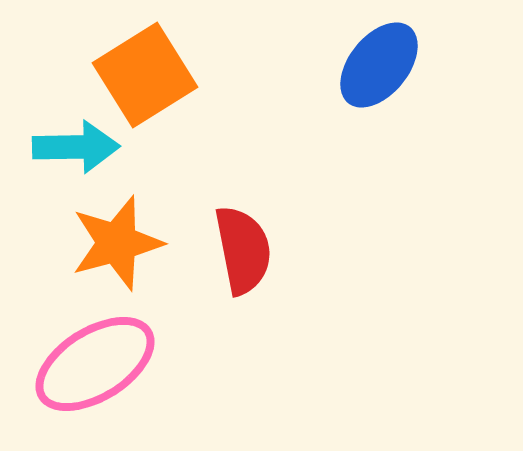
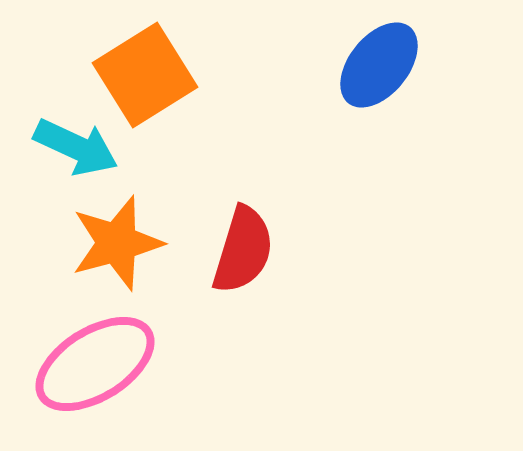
cyan arrow: rotated 26 degrees clockwise
red semicircle: rotated 28 degrees clockwise
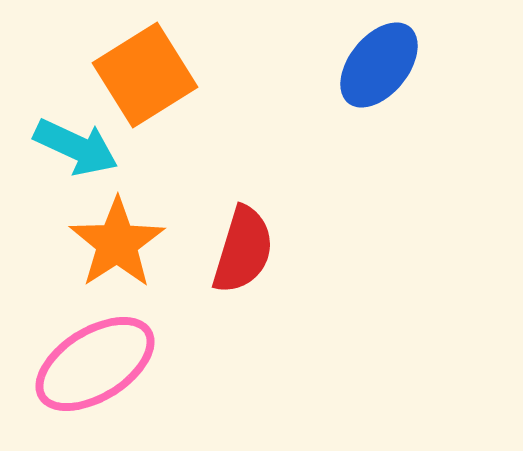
orange star: rotated 18 degrees counterclockwise
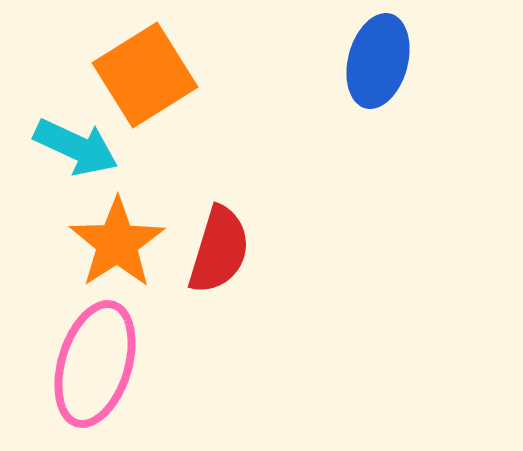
blue ellipse: moved 1 px left, 4 px up; rotated 24 degrees counterclockwise
red semicircle: moved 24 px left
pink ellipse: rotated 41 degrees counterclockwise
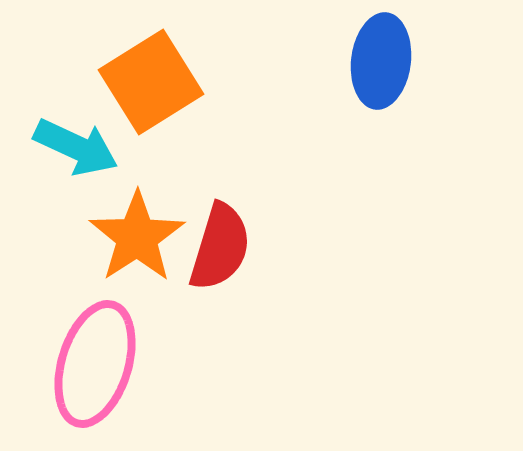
blue ellipse: moved 3 px right; rotated 8 degrees counterclockwise
orange square: moved 6 px right, 7 px down
orange star: moved 20 px right, 6 px up
red semicircle: moved 1 px right, 3 px up
